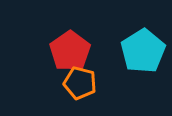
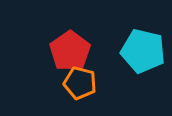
cyan pentagon: rotated 27 degrees counterclockwise
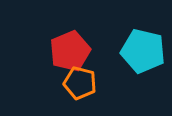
red pentagon: rotated 12 degrees clockwise
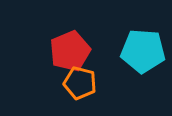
cyan pentagon: rotated 9 degrees counterclockwise
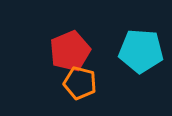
cyan pentagon: moved 2 px left
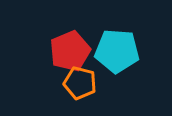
cyan pentagon: moved 24 px left
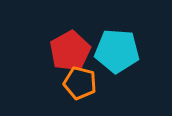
red pentagon: rotated 6 degrees counterclockwise
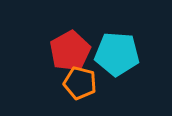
cyan pentagon: moved 3 px down
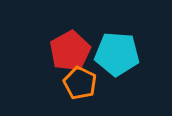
orange pentagon: rotated 12 degrees clockwise
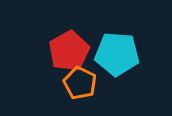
red pentagon: moved 1 px left
